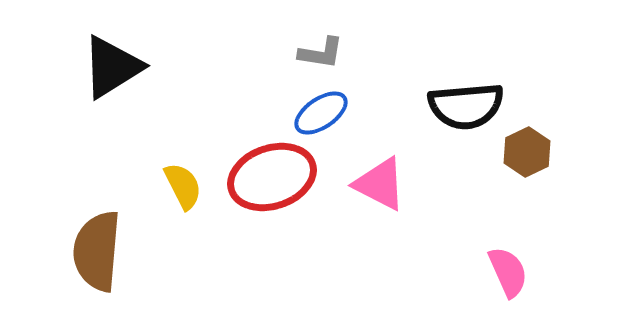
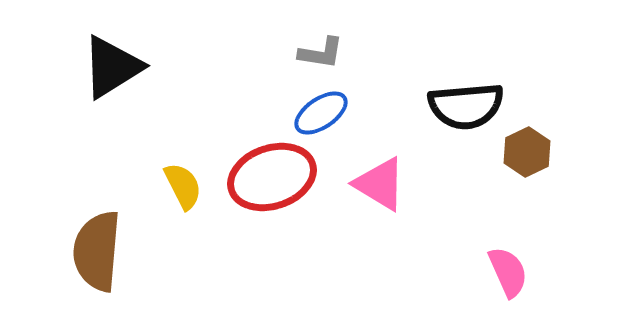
pink triangle: rotated 4 degrees clockwise
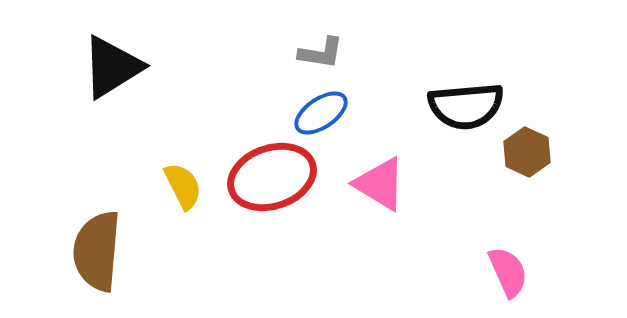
brown hexagon: rotated 9 degrees counterclockwise
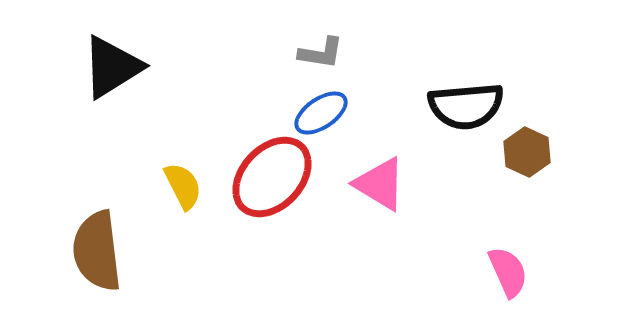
red ellipse: rotated 28 degrees counterclockwise
brown semicircle: rotated 12 degrees counterclockwise
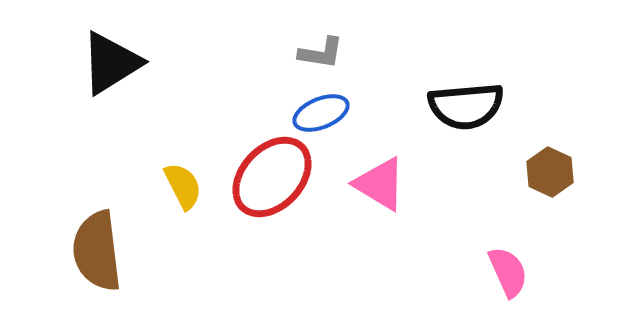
black triangle: moved 1 px left, 4 px up
blue ellipse: rotated 12 degrees clockwise
brown hexagon: moved 23 px right, 20 px down
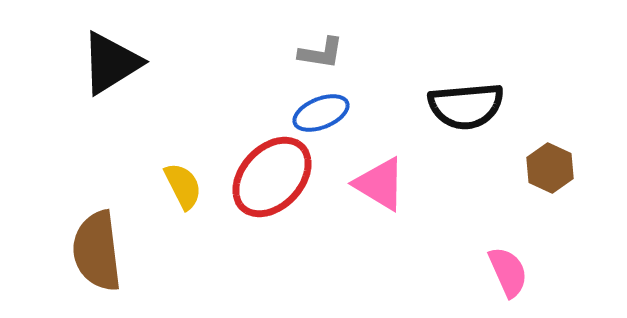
brown hexagon: moved 4 px up
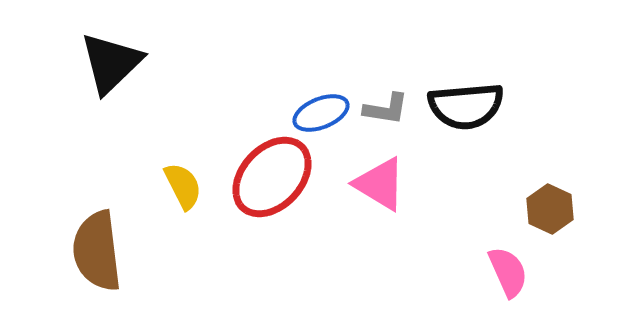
gray L-shape: moved 65 px right, 56 px down
black triangle: rotated 12 degrees counterclockwise
brown hexagon: moved 41 px down
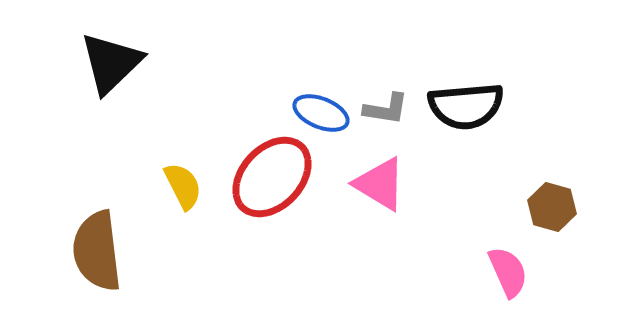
blue ellipse: rotated 44 degrees clockwise
brown hexagon: moved 2 px right, 2 px up; rotated 9 degrees counterclockwise
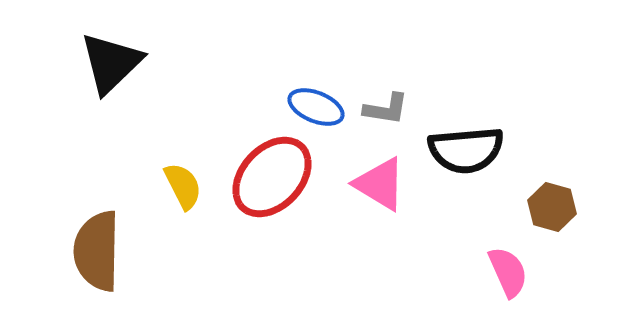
black semicircle: moved 44 px down
blue ellipse: moved 5 px left, 6 px up
brown semicircle: rotated 8 degrees clockwise
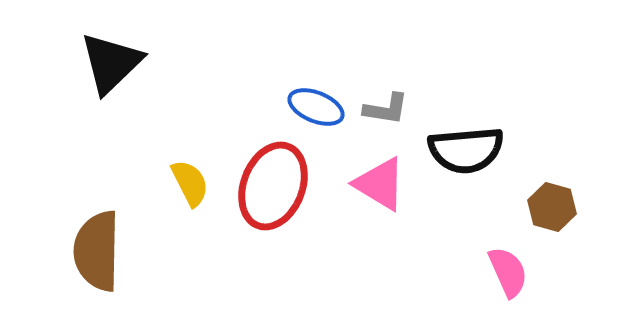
red ellipse: moved 1 px right, 9 px down; rotated 22 degrees counterclockwise
yellow semicircle: moved 7 px right, 3 px up
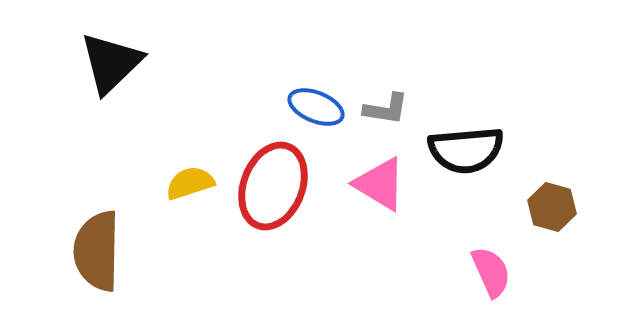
yellow semicircle: rotated 81 degrees counterclockwise
pink semicircle: moved 17 px left
